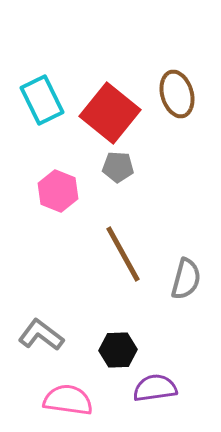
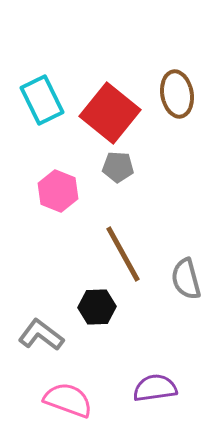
brown ellipse: rotated 6 degrees clockwise
gray semicircle: rotated 150 degrees clockwise
black hexagon: moved 21 px left, 43 px up
pink semicircle: rotated 12 degrees clockwise
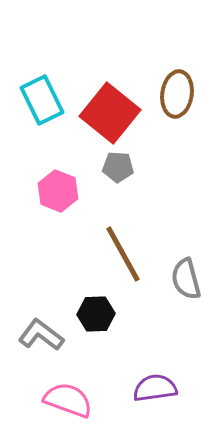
brown ellipse: rotated 18 degrees clockwise
black hexagon: moved 1 px left, 7 px down
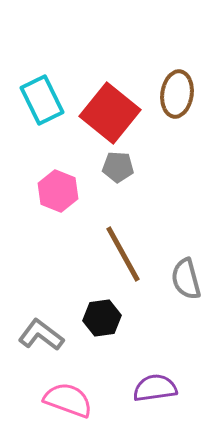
black hexagon: moved 6 px right, 4 px down; rotated 6 degrees counterclockwise
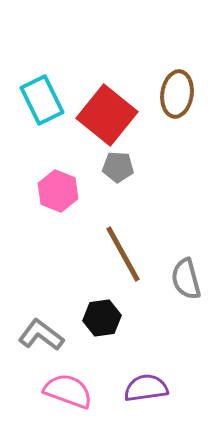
red square: moved 3 px left, 2 px down
purple semicircle: moved 9 px left
pink semicircle: moved 9 px up
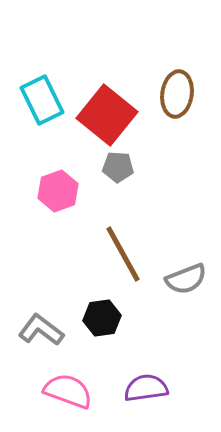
pink hexagon: rotated 18 degrees clockwise
gray semicircle: rotated 96 degrees counterclockwise
gray L-shape: moved 5 px up
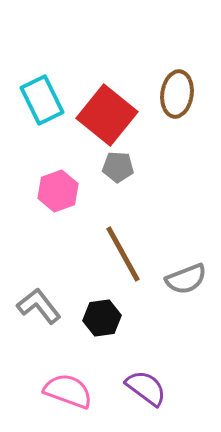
gray L-shape: moved 2 px left, 24 px up; rotated 15 degrees clockwise
purple semicircle: rotated 45 degrees clockwise
